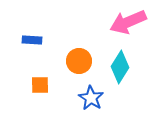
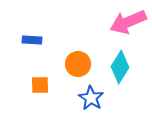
orange circle: moved 1 px left, 3 px down
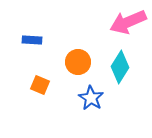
orange circle: moved 2 px up
orange square: rotated 24 degrees clockwise
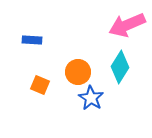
pink arrow: moved 1 px left, 3 px down
orange circle: moved 10 px down
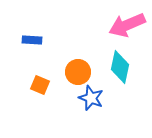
cyan diamond: rotated 20 degrees counterclockwise
blue star: rotated 10 degrees counterclockwise
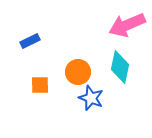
blue rectangle: moved 2 px left, 1 px down; rotated 30 degrees counterclockwise
orange square: rotated 24 degrees counterclockwise
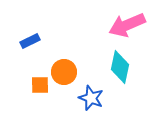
orange circle: moved 14 px left
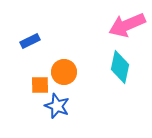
blue star: moved 34 px left, 8 px down
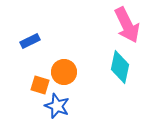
pink arrow: rotated 93 degrees counterclockwise
orange square: rotated 18 degrees clockwise
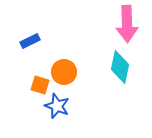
pink arrow: moved 1 px up; rotated 24 degrees clockwise
